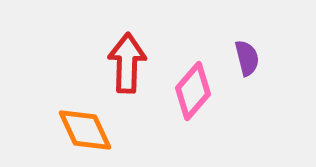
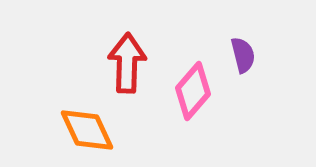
purple semicircle: moved 4 px left, 3 px up
orange diamond: moved 2 px right
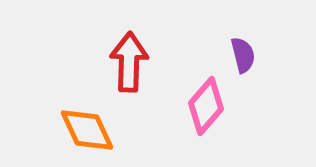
red arrow: moved 2 px right, 1 px up
pink diamond: moved 13 px right, 15 px down
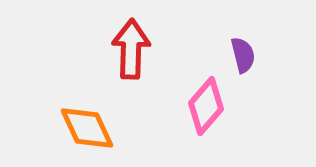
red arrow: moved 2 px right, 13 px up
orange diamond: moved 2 px up
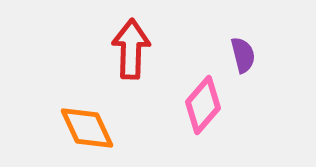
pink diamond: moved 3 px left, 1 px up
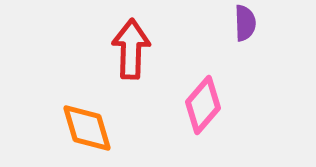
purple semicircle: moved 2 px right, 32 px up; rotated 12 degrees clockwise
orange diamond: rotated 8 degrees clockwise
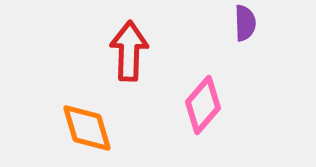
red arrow: moved 2 px left, 2 px down
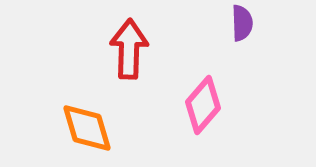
purple semicircle: moved 3 px left
red arrow: moved 2 px up
